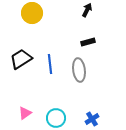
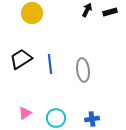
black rectangle: moved 22 px right, 30 px up
gray ellipse: moved 4 px right
blue cross: rotated 24 degrees clockwise
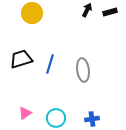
black trapezoid: rotated 15 degrees clockwise
blue line: rotated 24 degrees clockwise
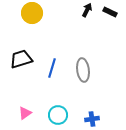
black rectangle: rotated 40 degrees clockwise
blue line: moved 2 px right, 4 px down
cyan circle: moved 2 px right, 3 px up
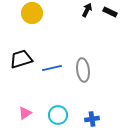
blue line: rotated 60 degrees clockwise
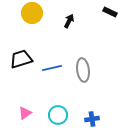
black arrow: moved 18 px left, 11 px down
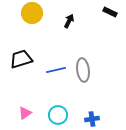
blue line: moved 4 px right, 2 px down
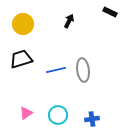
yellow circle: moved 9 px left, 11 px down
pink triangle: moved 1 px right
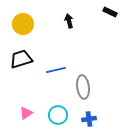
black arrow: rotated 40 degrees counterclockwise
gray ellipse: moved 17 px down
blue cross: moved 3 px left
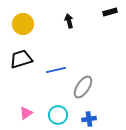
black rectangle: rotated 40 degrees counterclockwise
gray ellipse: rotated 40 degrees clockwise
